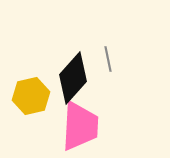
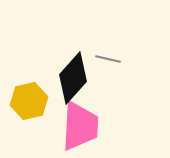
gray line: rotated 65 degrees counterclockwise
yellow hexagon: moved 2 px left, 5 px down
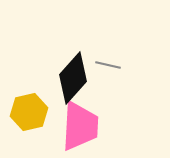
gray line: moved 6 px down
yellow hexagon: moved 11 px down
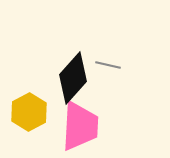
yellow hexagon: rotated 15 degrees counterclockwise
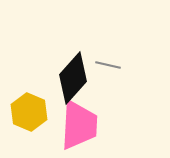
yellow hexagon: rotated 9 degrees counterclockwise
pink trapezoid: moved 1 px left, 1 px up
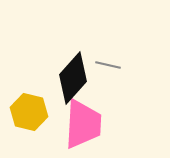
yellow hexagon: rotated 9 degrees counterclockwise
pink trapezoid: moved 4 px right, 1 px up
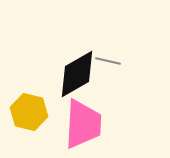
gray line: moved 4 px up
black diamond: moved 4 px right, 4 px up; rotated 18 degrees clockwise
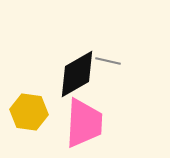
yellow hexagon: rotated 6 degrees counterclockwise
pink trapezoid: moved 1 px right, 1 px up
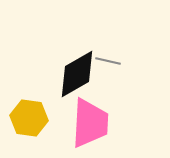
yellow hexagon: moved 6 px down
pink trapezoid: moved 6 px right
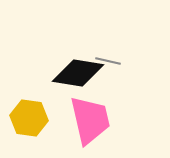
black diamond: moved 1 px right, 1 px up; rotated 39 degrees clockwise
pink trapezoid: moved 3 px up; rotated 16 degrees counterclockwise
